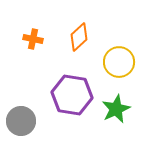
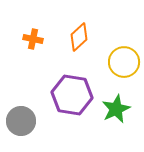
yellow circle: moved 5 px right
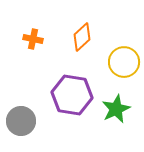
orange diamond: moved 3 px right
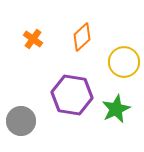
orange cross: rotated 24 degrees clockwise
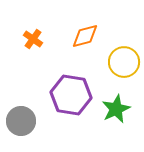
orange diamond: moved 3 px right, 1 px up; rotated 28 degrees clockwise
purple hexagon: moved 1 px left
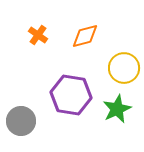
orange cross: moved 5 px right, 4 px up
yellow circle: moved 6 px down
green star: moved 1 px right
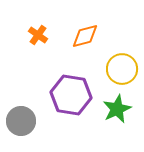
yellow circle: moved 2 px left, 1 px down
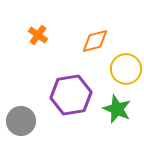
orange diamond: moved 10 px right, 5 px down
yellow circle: moved 4 px right
purple hexagon: rotated 18 degrees counterclockwise
green star: rotated 24 degrees counterclockwise
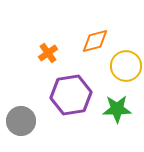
orange cross: moved 10 px right, 18 px down; rotated 18 degrees clockwise
yellow circle: moved 3 px up
green star: rotated 24 degrees counterclockwise
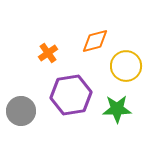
gray circle: moved 10 px up
